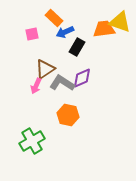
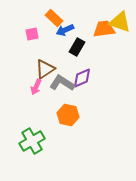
blue arrow: moved 2 px up
pink arrow: moved 1 px down
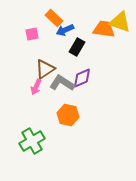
orange trapezoid: rotated 15 degrees clockwise
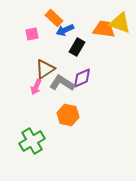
yellow triangle: moved 1 px down
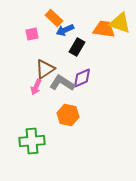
green cross: rotated 25 degrees clockwise
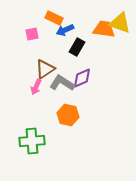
orange rectangle: rotated 18 degrees counterclockwise
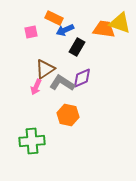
pink square: moved 1 px left, 2 px up
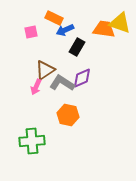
brown triangle: moved 1 px down
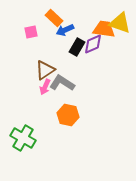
orange rectangle: rotated 18 degrees clockwise
purple diamond: moved 11 px right, 34 px up
pink arrow: moved 9 px right
green cross: moved 9 px left, 3 px up; rotated 35 degrees clockwise
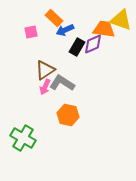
yellow triangle: moved 1 px right, 3 px up
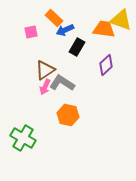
purple diamond: moved 13 px right, 21 px down; rotated 20 degrees counterclockwise
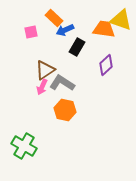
pink arrow: moved 3 px left
orange hexagon: moved 3 px left, 5 px up
green cross: moved 1 px right, 8 px down
